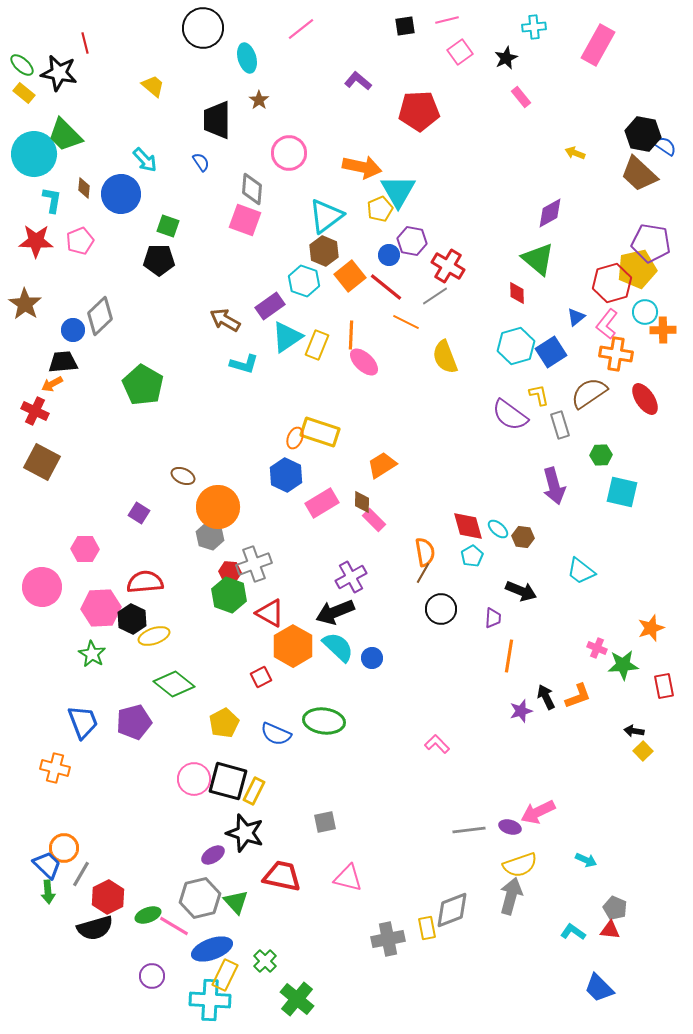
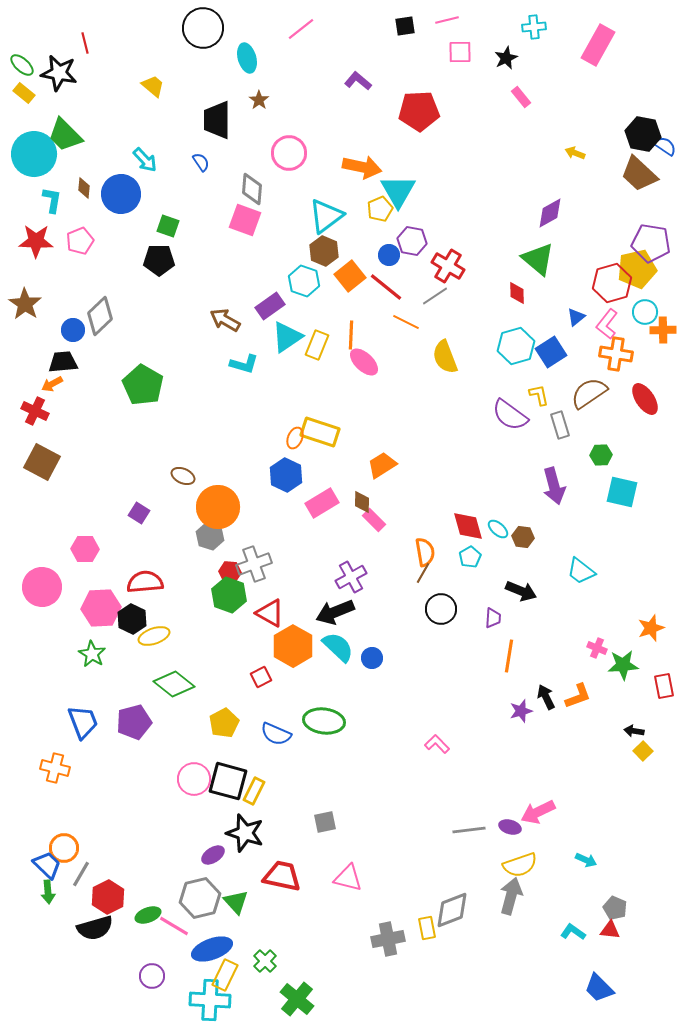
pink square at (460, 52): rotated 35 degrees clockwise
cyan pentagon at (472, 556): moved 2 px left, 1 px down
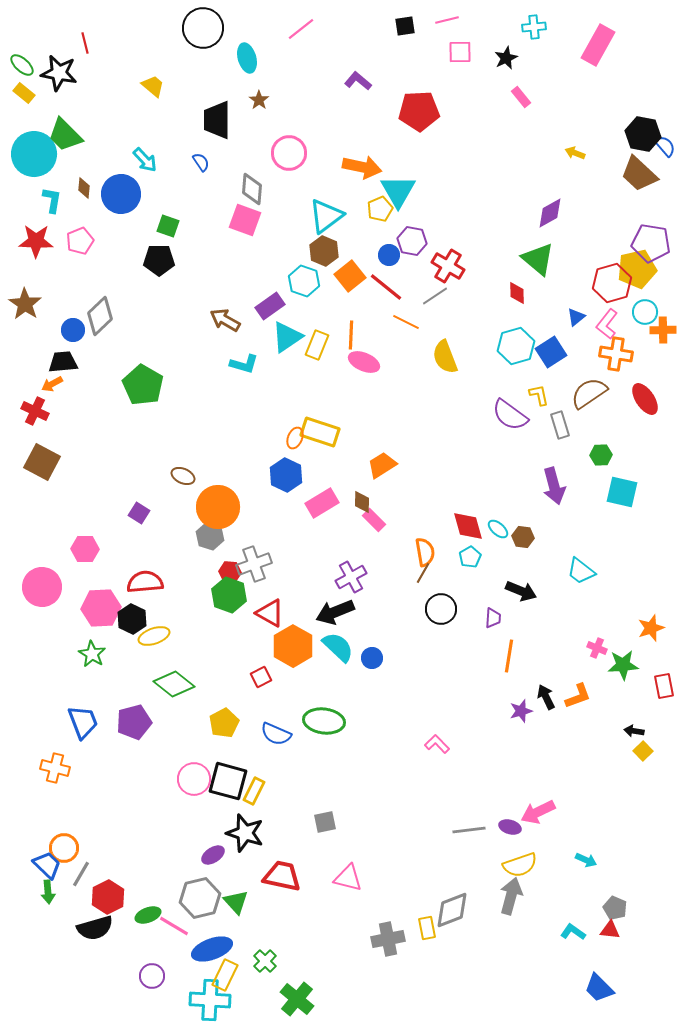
blue semicircle at (665, 146): rotated 15 degrees clockwise
pink ellipse at (364, 362): rotated 20 degrees counterclockwise
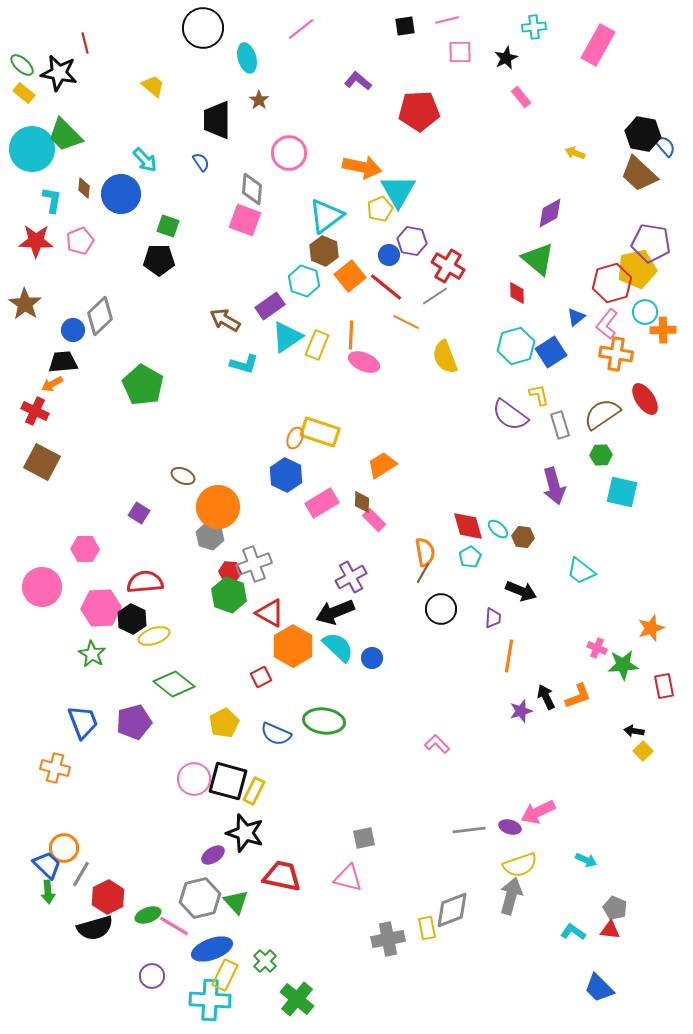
cyan circle at (34, 154): moved 2 px left, 5 px up
brown semicircle at (589, 393): moved 13 px right, 21 px down
gray square at (325, 822): moved 39 px right, 16 px down
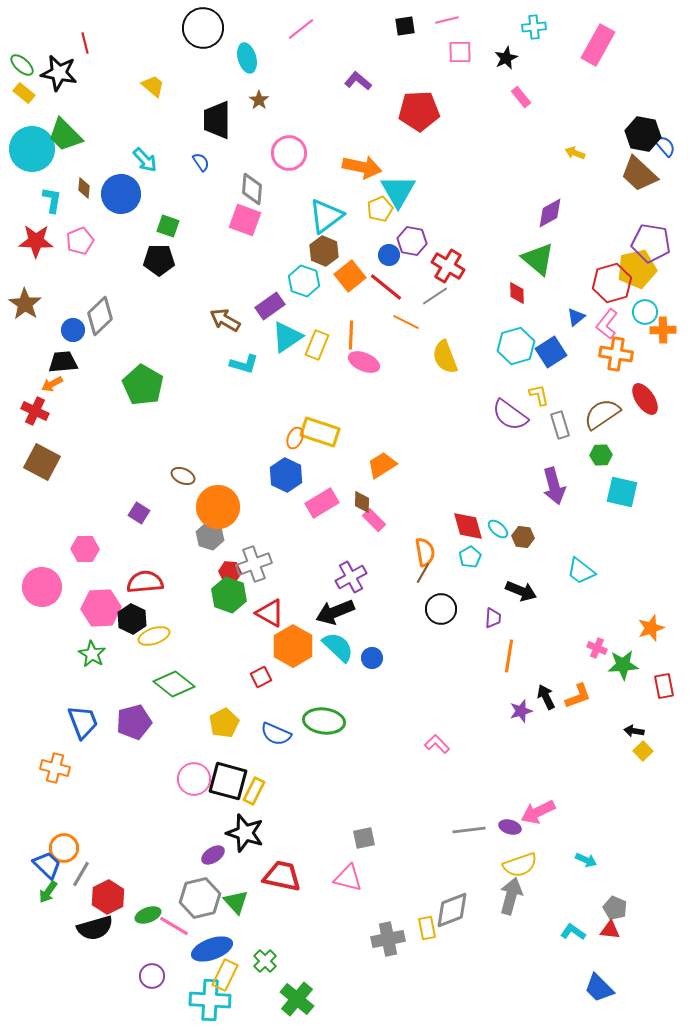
green arrow at (48, 892): rotated 40 degrees clockwise
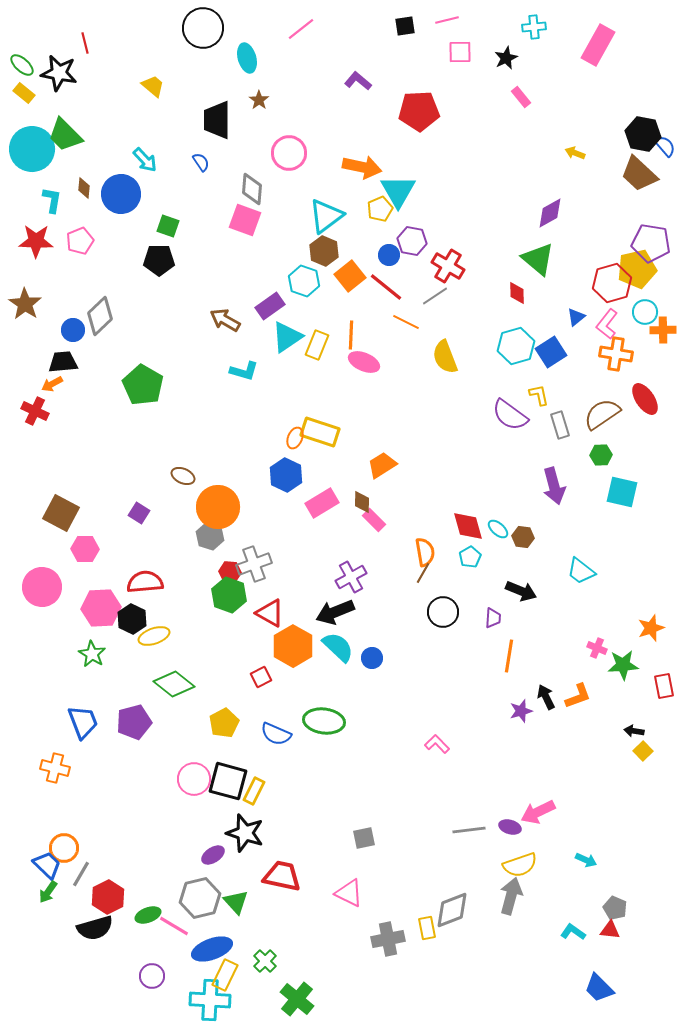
cyan L-shape at (244, 364): moved 7 px down
brown square at (42, 462): moved 19 px right, 51 px down
black circle at (441, 609): moved 2 px right, 3 px down
pink triangle at (348, 878): moved 1 px right, 15 px down; rotated 12 degrees clockwise
